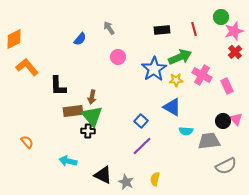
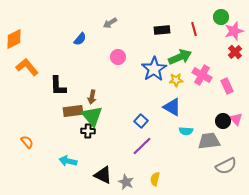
gray arrow: moved 1 px right, 5 px up; rotated 88 degrees counterclockwise
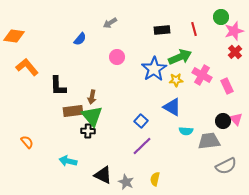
orange diamond: moved 3 px up; rotated 35 degrees clockwise
pink circle: moved 1 px left
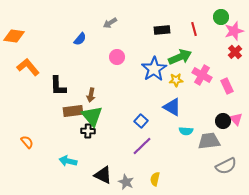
orange L-shape: moved 1 px right
brown arrow: moved 1 px left, 2 px up
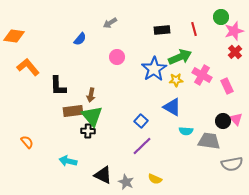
gray trapezoid: rotated 15 degrees clockwise
gray semicircle: moved 6 px right, 2 px up; rotated 15 degrees clockwise
yellow semicircle: rotated 80 degrees counterclockwise
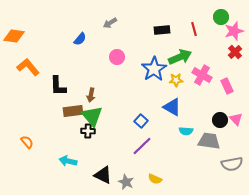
black circle: moved 3 px left, 1 px up
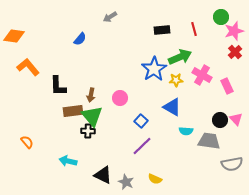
gray arrow: moved 6 px up
pink circle: moved 3 px right, 41 px down
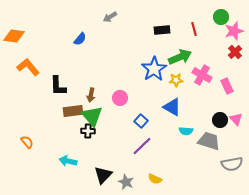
gray trapezoid: rotated 10 degrees clockwise
black triangle: rotated 48 degrees clockwise
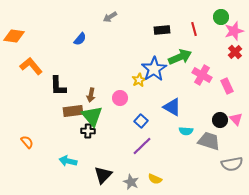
orange L-shape: moved 3 px right, 1 px up
yellow star: moved 37 px left; rotated 24 degrees counterclockwise
gray star: moved 5 px right
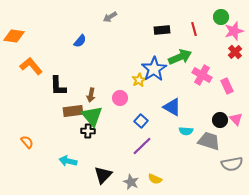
blue semicircle: moved 2 px down
